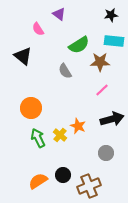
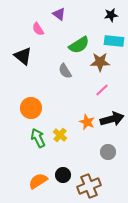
orange star: moved 9 px right, 4 px up
gray circle: moved 2 px right, 1 px up
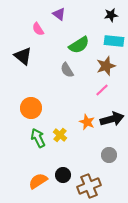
brown star: moved 6 px right, 4 px down; rotated 18 degrees counterclockwise
gray semicircle: moved 2 px right, 1 px up
gray circle: moved 1 px right, 3 px down
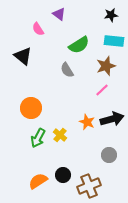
green arrow: rotated 126 degrees counterclockwise
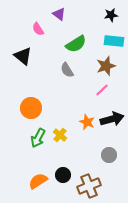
green semicircle: moved 3 px left, 1 px up
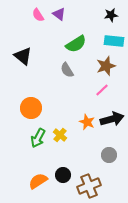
pink semicircle: moved 14 px up
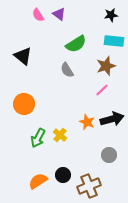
orange circle: moved 7 px left, 4 px up
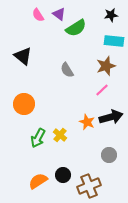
green semicircle: moved 16 px up
black arrow: moved 1 px left, 2 px up
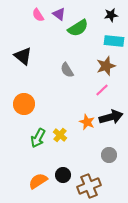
green semicircle: moved 2 px right
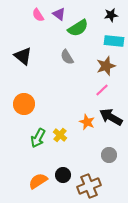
gray semicircle: moved 13 px up
black arrow: rotated 135 degrees counterclockwise
